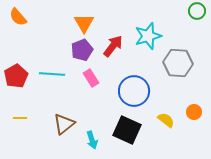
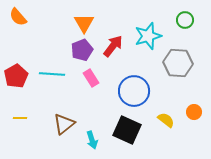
green circle: moved 12 px left, 9 px down
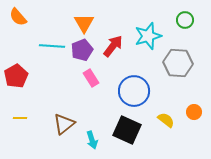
cyan line: moved 28 px up
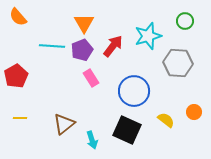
green circle: moved 1 px down
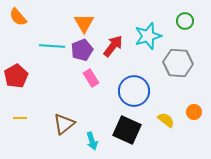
cyan arrow: moved 1 px down
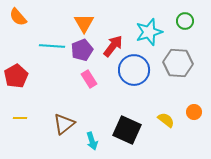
cyan star: moved 1 px right, 4 px up
pink rectangle: moved 2 px left, 1 px down
blue circle: moved 21 px up
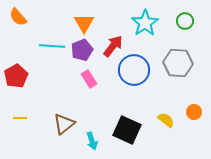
cyan star: moved 4 px left, 9 px up; rotated 16 degrees counterclockwise
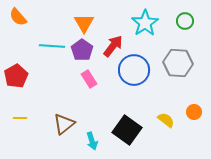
purple pentagon: rotated 15 degrees counterclockwise
black square: rotated 12 degrees clockwise
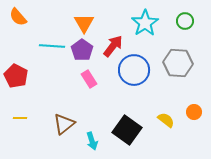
red pentagon: rotated 15 degrees counterclockwise
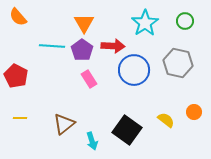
red arrow: rotated 55 degrees clockwise
gray hexagon: rotated 8 degrees clockwise
